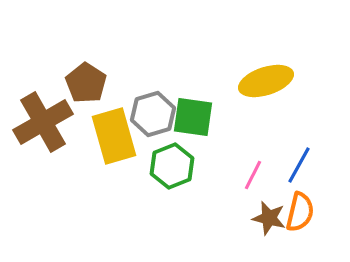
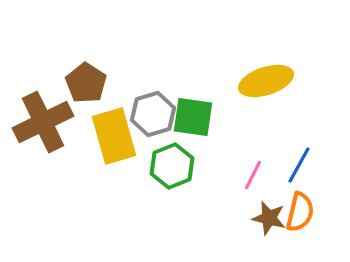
brown cross: rotated 4 degrees clockwise
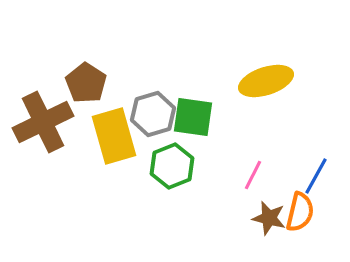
blue line: moved 17 px right, 11 px down
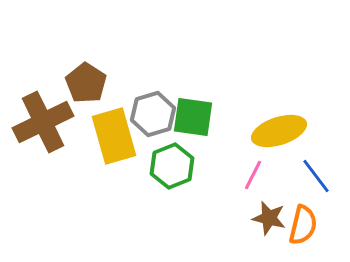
yellow ellipse: moved 13 px right, 50 px down
blue line: rotated 66 degrees counterclockwise
orange semicircle: moved 3 px right, 13 px down
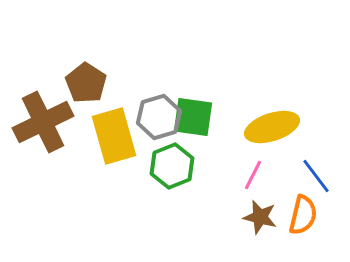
gray hexagon: moved 6 px right, 3 px down
yellow ellipse: moved 7 px left, 4 px up
brown star: moved 9 px left, 1 px up
orange semicircle: moved 10 px up
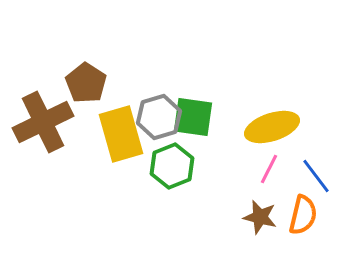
yellow rectangle: moved 7 px right, 2 px up
pink line: moved 16 px right, 6 px up
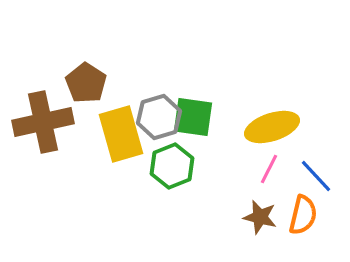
brown cross: rotated 14 degrees clockwise
blue line: rotated 6 degrees counterclockwise
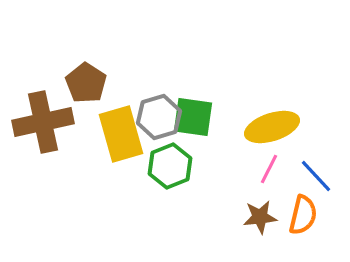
green hexagon: moved 2 px left
brown star: rotated 20 degrees counterclockwise
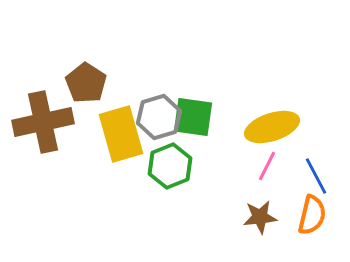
pink line: moved 2 px left, 3 px up
blue line: rotated 15 degrees clockwise
orange semicircle: moved 9 px right
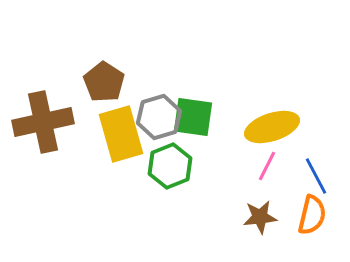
brown pentagon: moved 18 px right, 1 px up
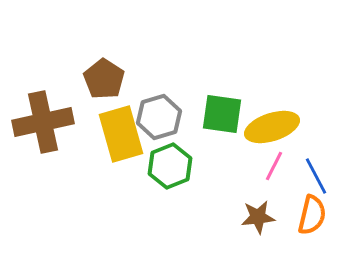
brown pentagon: moved 3 px up
green square: moved 29 px right, 3 px up
pink line: moved 7 px right
brown star: moved 2 px left
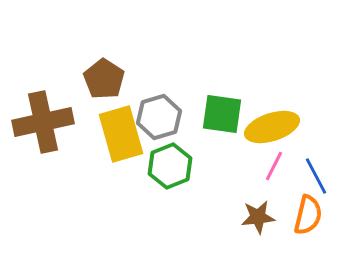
orange semicircle: moved 4 px left
